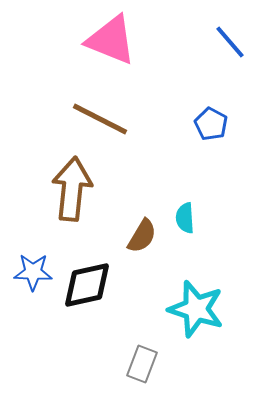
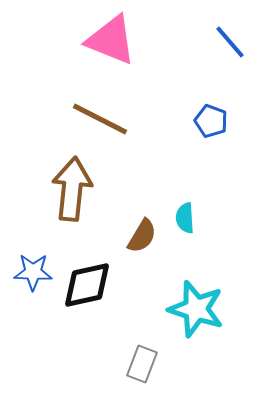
blue pentagon: moved 3 px up; rotated 8 degrees counterclockwise
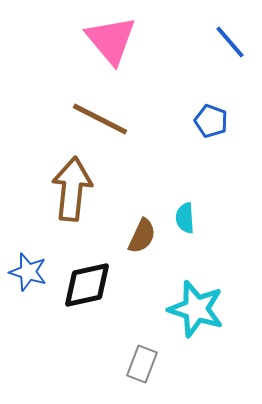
pink triangle: rotated 28 degrees clockwise
brown semicircle: rotated 6 degrees counterclockwise
blue star: moved 5 px left; rotated 15 degrees clockwise
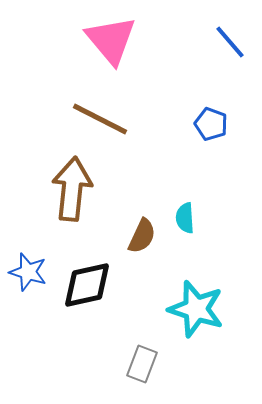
blue pentagon: moved 3 px down
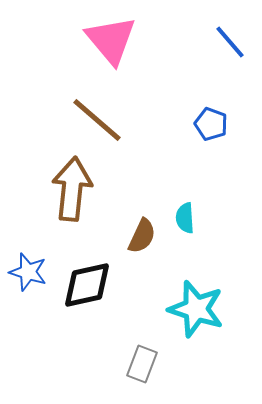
brown line: moved 3 px left, 1 px down; rotated 14 degrees clockwise
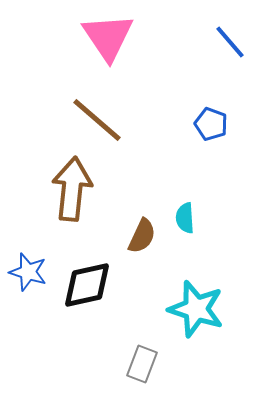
pink triangle: moved 3 px left, 3 px up; rotated 6 degrees clockwise
